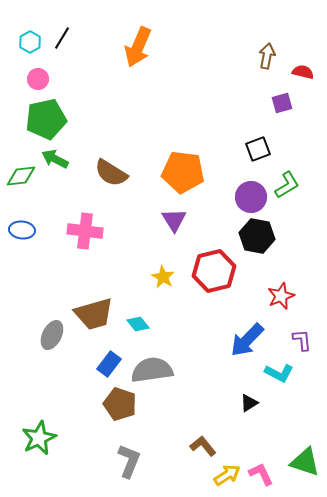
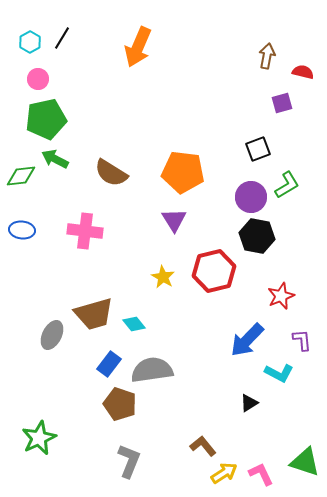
cyan diamond: moved 4 px left
yellow arrow: moved 3 px left, 2 px up
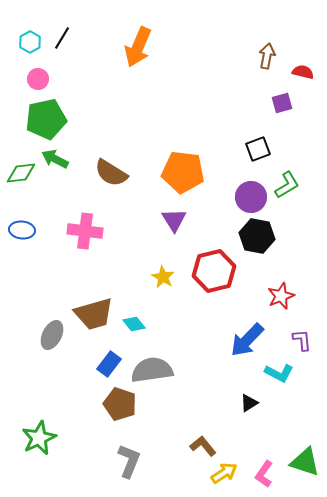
green diamond: moved 3 px up
pink L-shape: moved 3 px right; rotated 120 degrees counterclockwise
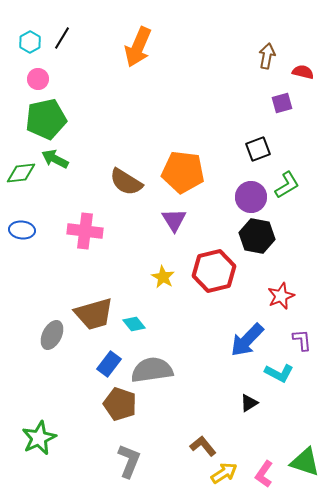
brown semicircle: moved 15 px right, 9 px down
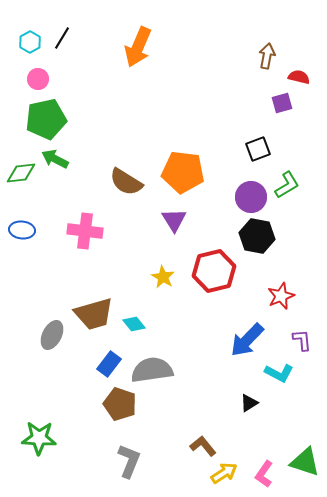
red semicircle: moved 4 px left, 5 px down
green star: rotated 28 degrees clockwise
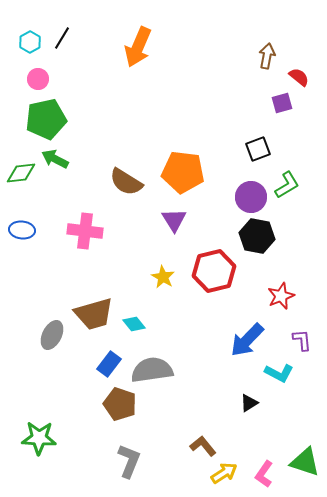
red semicircle: rotated 25 degrees clockwise
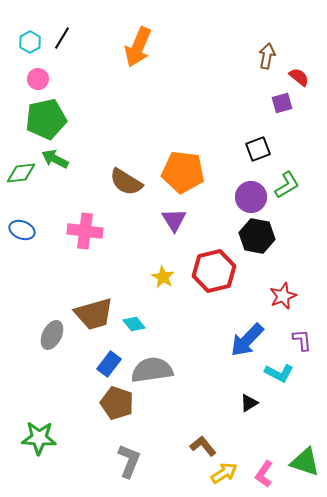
blue ellipse: rotated 15 degrees clockwise
red star: moved 2 px right
brown pentagon: moved 3 px left, 1 px up
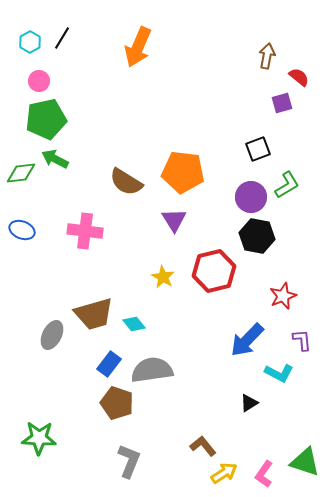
pink circle: moved 1 px right, 2 px down
